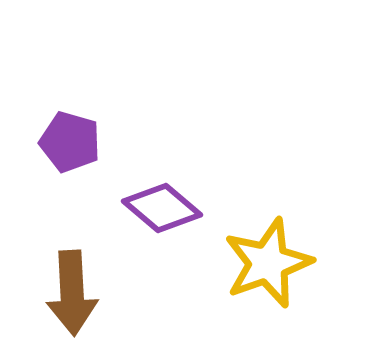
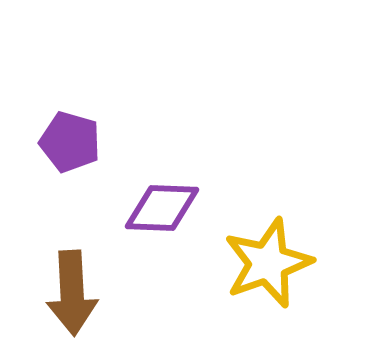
purple diamond: rotated 38 degrees counterclockwise
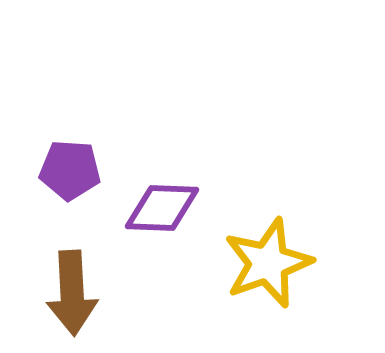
purple pentagon: moved 28 px down; rotated 12 degrees counterclockwise
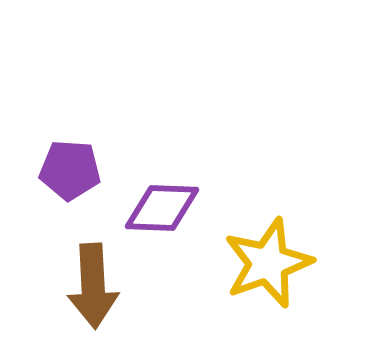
brown arrow: moved 21 px right, 7 px up
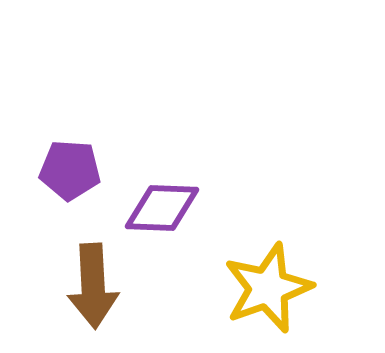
yellow star: moved 25 px down
